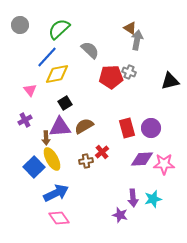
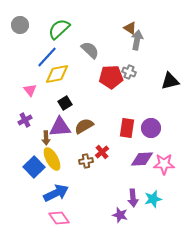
red rectangle: rotated 24 degrees clockwise
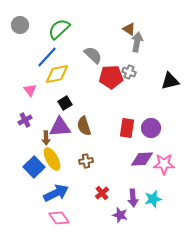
brown triangle: moved 1 px left, 1 px down
gray arrow: moved 2 px down
gray semicircle: moved 3 px right, 5 px down
brown semicircle: rotated 78 degrees counterclockwise
red cross: moved 41 px down
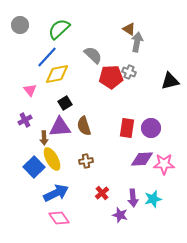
brown arrow: moved 2 px left
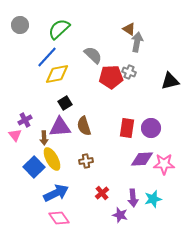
pink triangle: moved 15 px left, 45 px down
